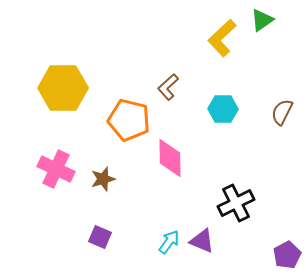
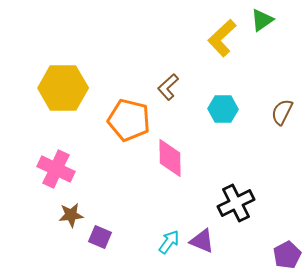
brown star: moved 32 px left, 36 px down; rotated 10 degrees clockwise
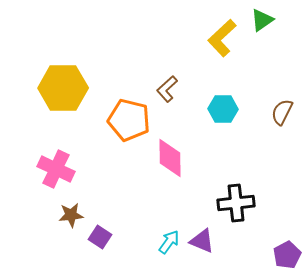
brown L-shape: moved 1 px left, 2 px down
black cross: rotated 21 degrees clockwise
purple square: rotated 10 degrees clockwise
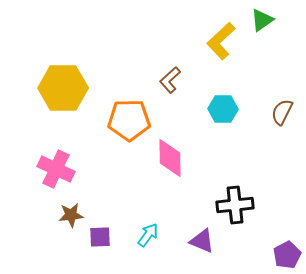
yellow L-shape: moved 1 px left, 3 px down
brown L-shape: moved 3 px right, 9 px up
orange pentagon: rotated 15 degrees counterclockwise
black cross: moved 1 px left, 2 px down
purple square: rotated 35 degrees counterclockwise
cyan arrow: moved 21 px left, 7 px up
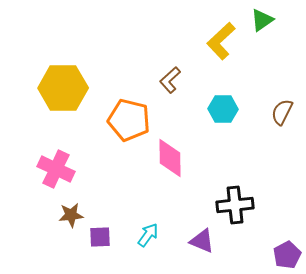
orange pentagon: rotated 15 degrees clockwise
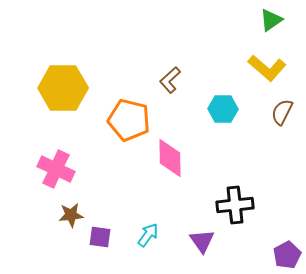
green triangle: moved 9 px right
yellow L-shape: moved 46 px right, 27 px down; rotated 96 degrees counterclockwise
purple square: rotated 10 degrees clockwise
purple triangle: rotated 32 degrees clockwise
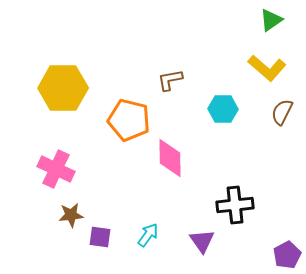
brown L-shape: rotated 32 degrees clockwise
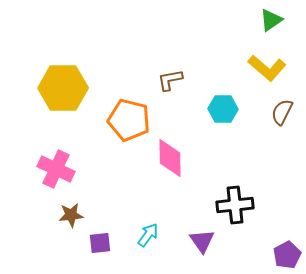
purple square: moved 6 px down; rotated 15 degrees counterclockwise
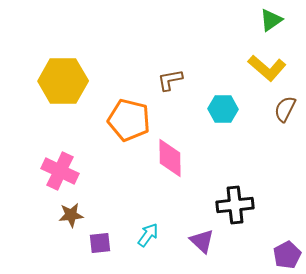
yellow hexagon: moved 7 px up
brown semicircle: moved 3 px right, 3 px up
pink cross: moved 4 px right, 2 px down
purple triangle: rotated 12 degrees counterclockwise
